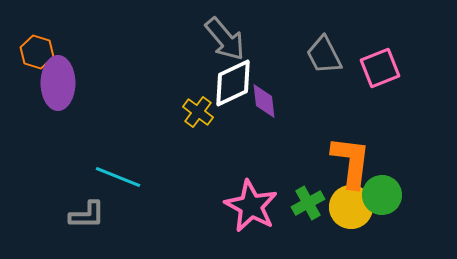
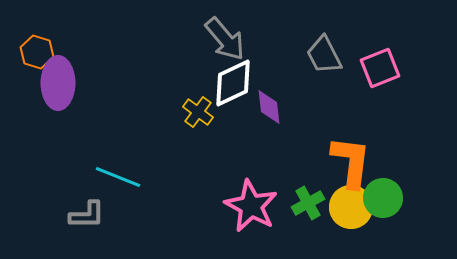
purple diamond: moved 5 px right, 6 px down
green circle: moved 1 px right, 3 px down
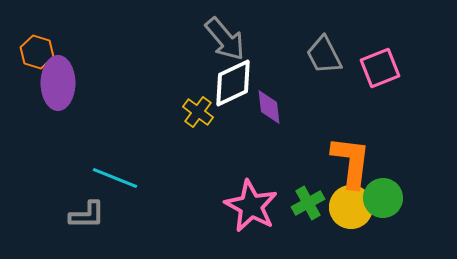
cyan line: moved 3 px left, 1 px down
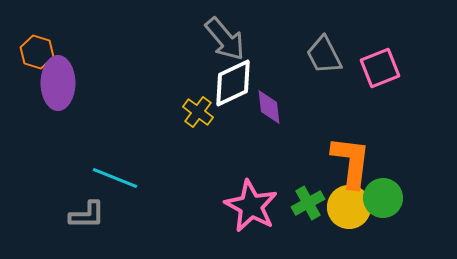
yellow circle: moved 2 px left
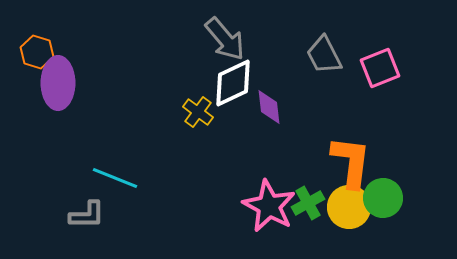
pink star: moved 18 px right
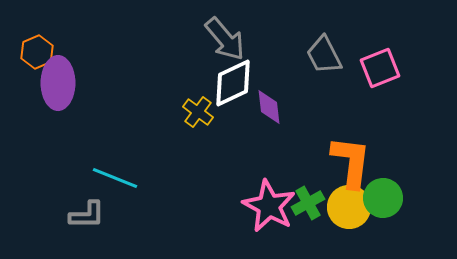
orange hexagon: rotated 20 degrees clockwise
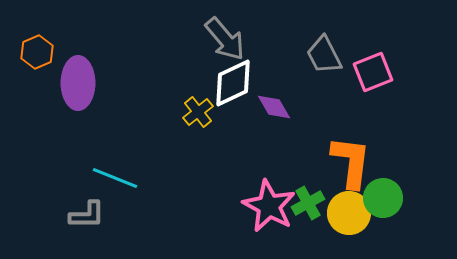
pink square: moved 7 px left, 4 px down
purple ellipse: moved 20 px right
purple diamond: moved 5 px right; rotated 24 degrees counterclockwise
yellow cross: rotated 16 degrees clockwise
yellow circle: moved 6 px down
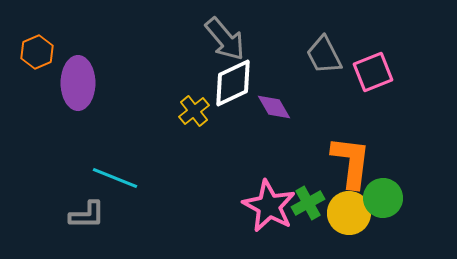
yellow cross: moved 4 px left, 1 px up
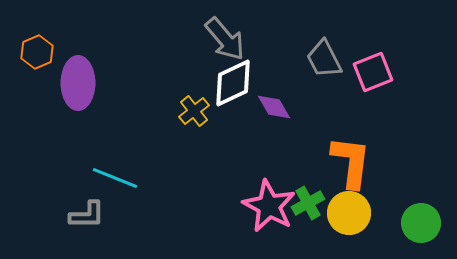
gray trapezoid: moved 4 px down
green circle: moved 38 px right, 25 px down
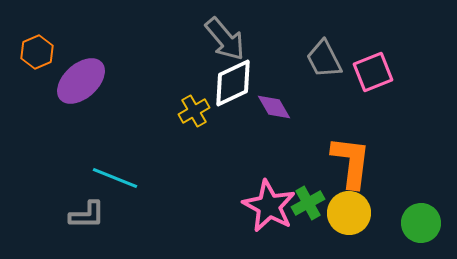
purple ellipse: moved 3 px right, 2 px up; rotated 48 degrees clockwise
yellow cross: rotated 8 degrees clockwise
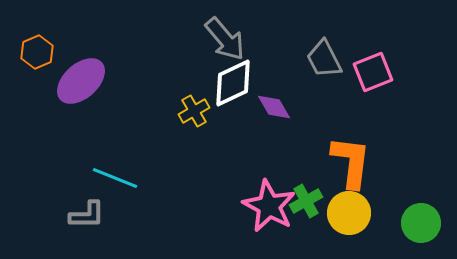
green cross: moved 2 px left, 2 px up
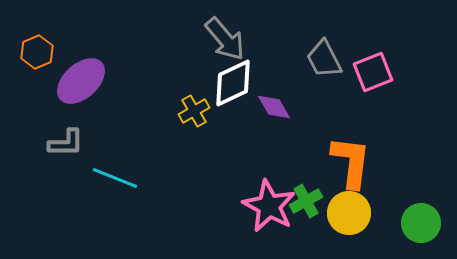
gray L-shape: moved 21 px left, 72 px up
